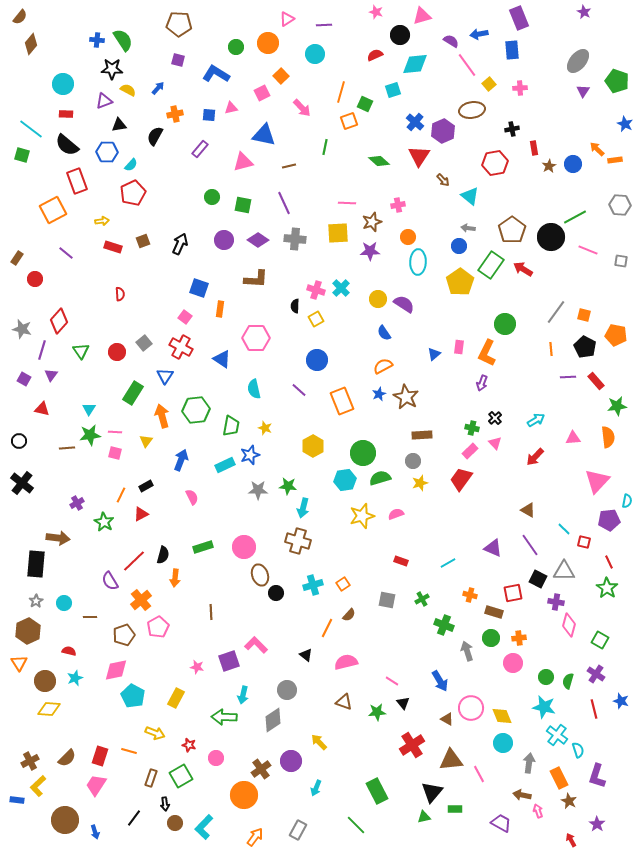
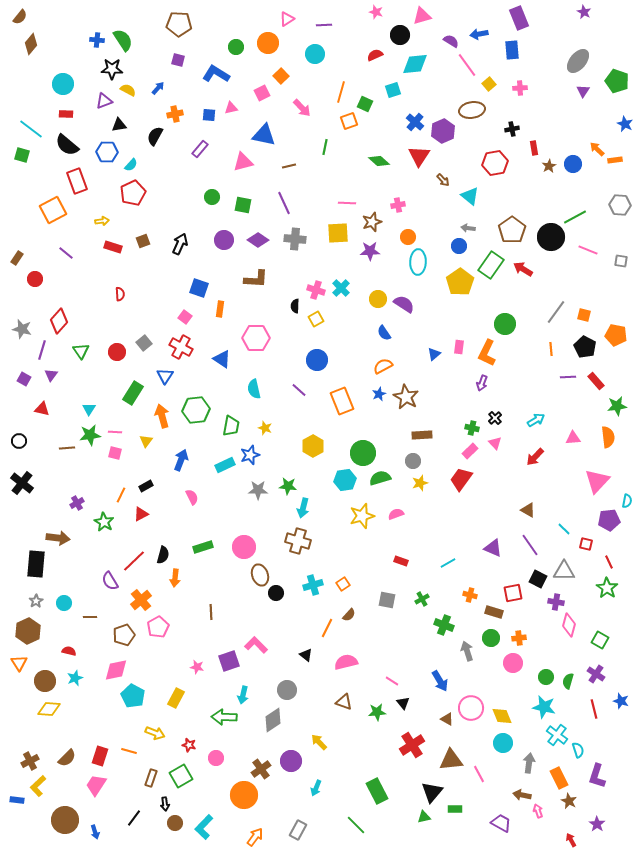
red square at (584, 542): moved 2 px right, 2 px down
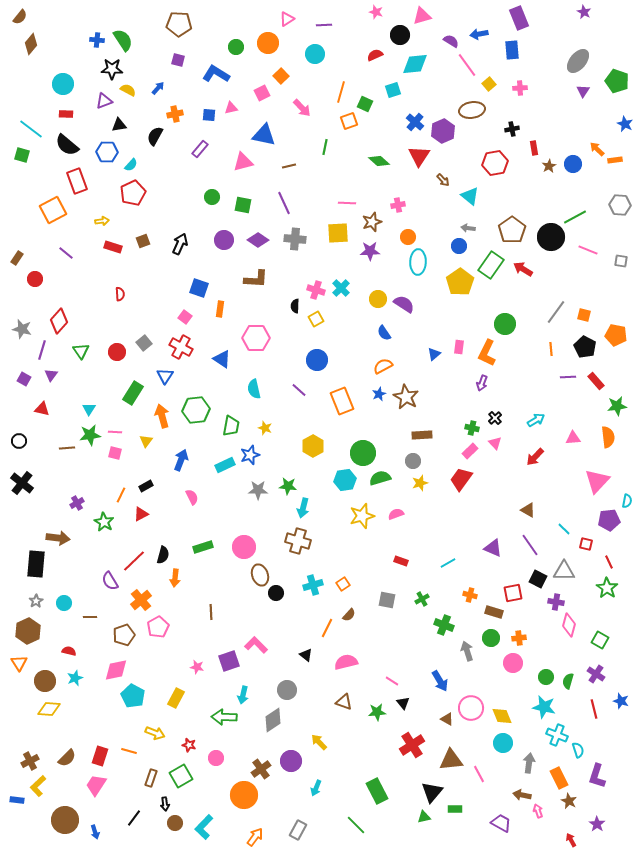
cyan cross at (557, 735): rotated 15 degrees counterclockwise
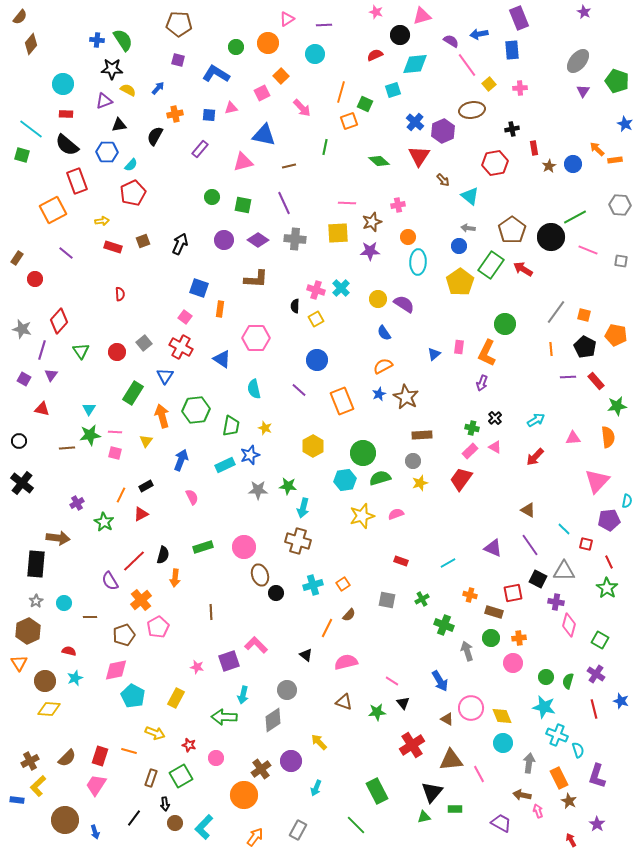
pink triangle at (495, 443): moved 4 px down; rotated 16 degrees counterclockwise
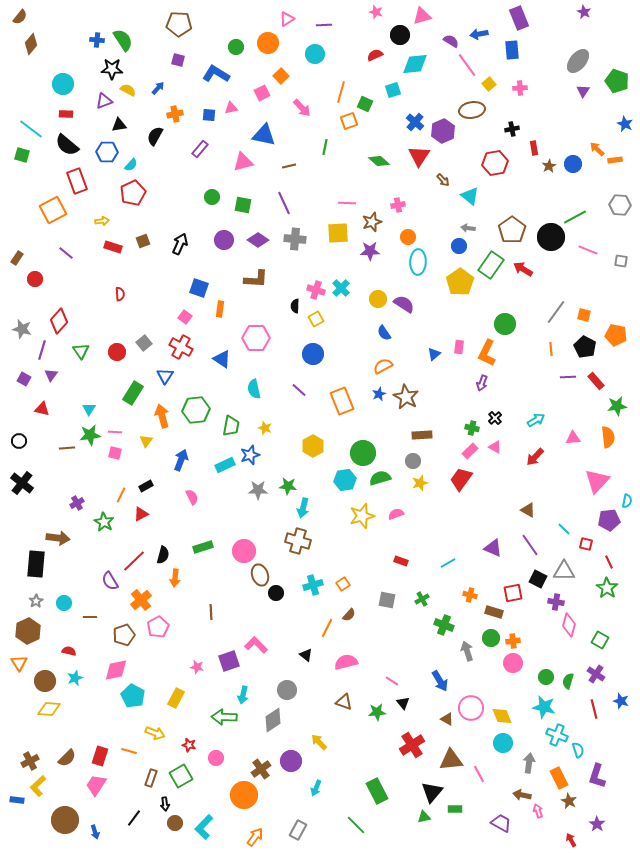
blue circle at (317, 360): moved 4 px left, 6 px up
pink circle at (244, 547): moved 4 px down
orange cross at (519, 638): moved 6 px left, 3 px down
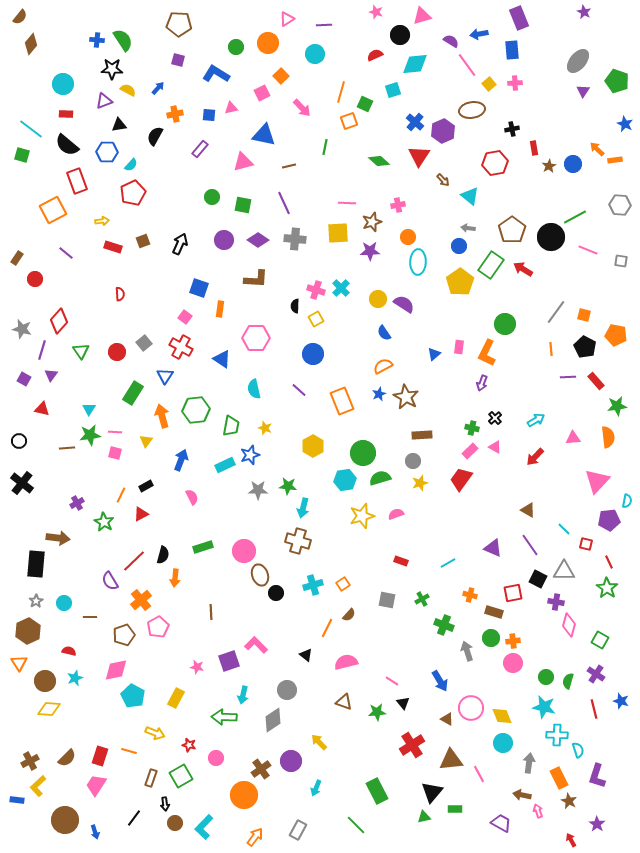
pink cross at (520, 88): moved 5 px left, 5 px up
cyan cross at (557, 735): rotated 20 degrees counterclockwise
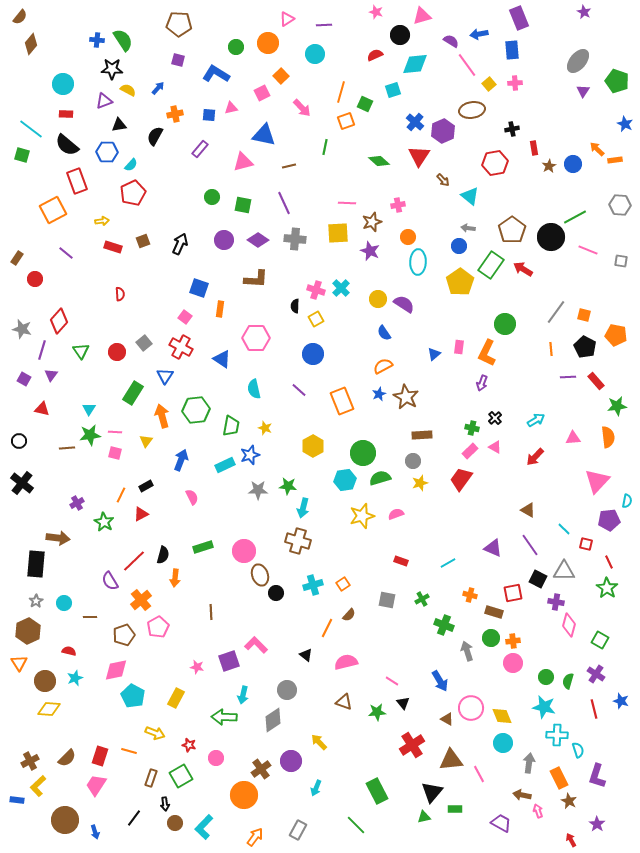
orange square at (349, 121): moved 3 px left
purple star at (370, 251): rotated 24 degrees clockwise
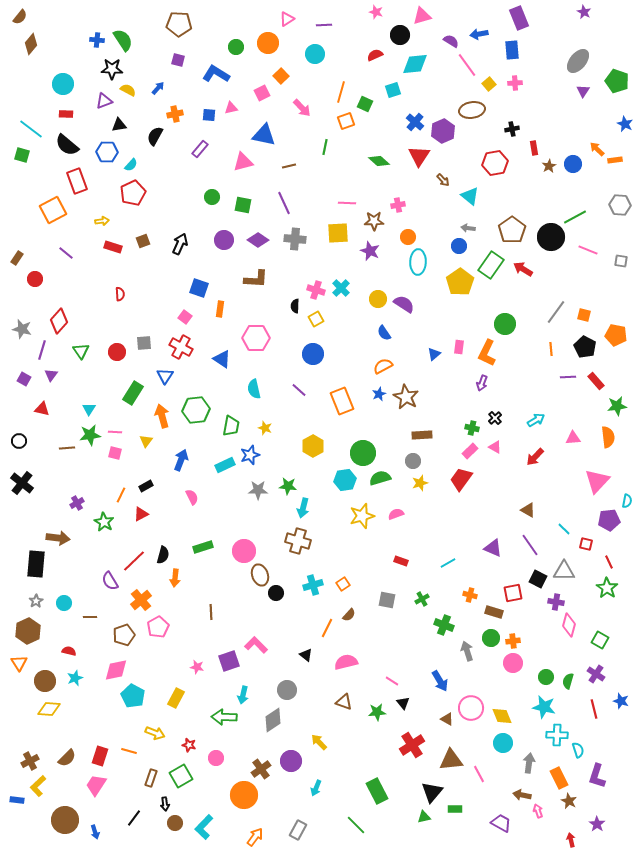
brown star at (372, 222): moved 2 px right, 1 px up; rotated 18 degrees clockwise
gray square at (144, 343): rotated 35 degrees clockwise
red arrow at (571, 840): rotated 16 degrees clockwise
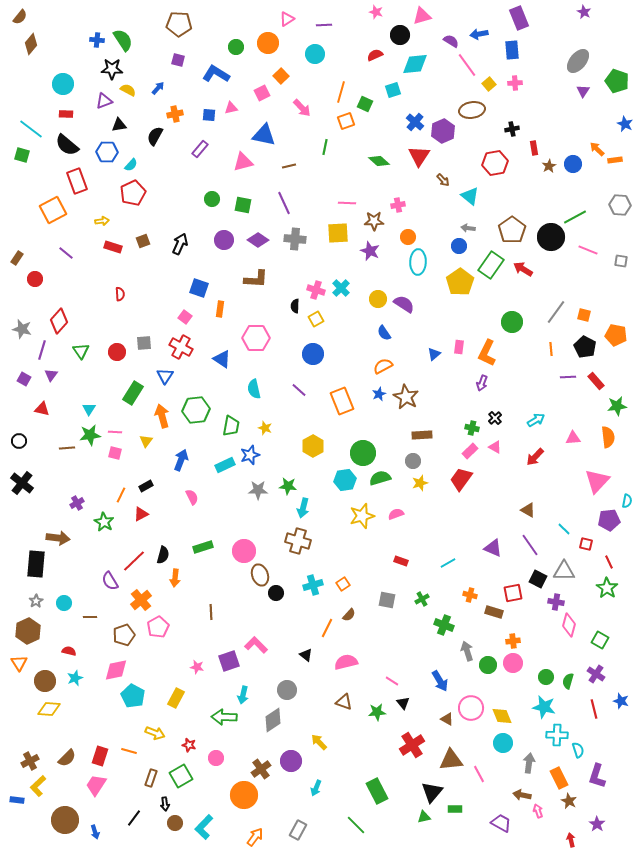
green circle at (212, 197): moved 2 px down
green circle at (505, 324): moved 7 px right, 2 px up
green circle at (491, 638): moved 3 px left, 27 px down
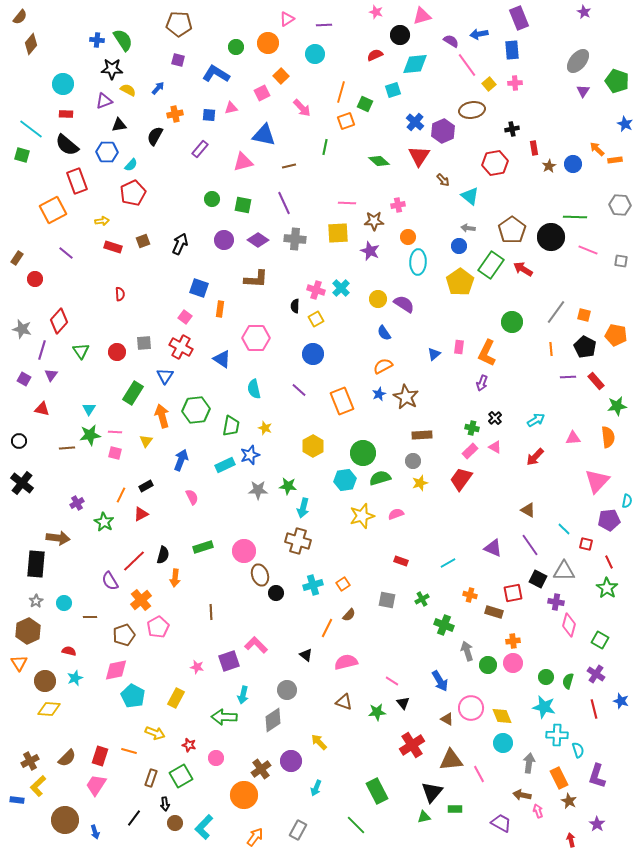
green line at (575, 217): rotated 30 degrees clockwise
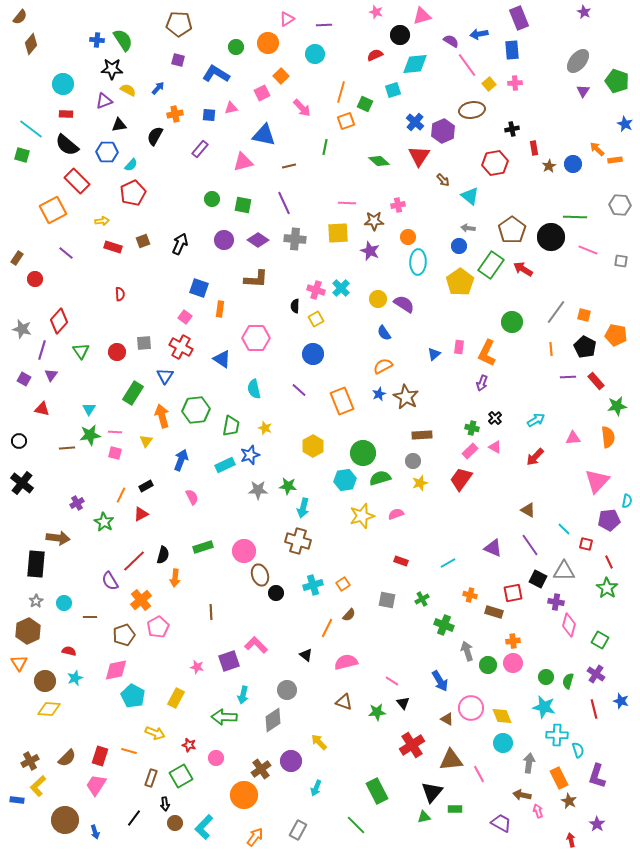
red rectangle at (77, 181): rotated 25 degrees counterclockwise
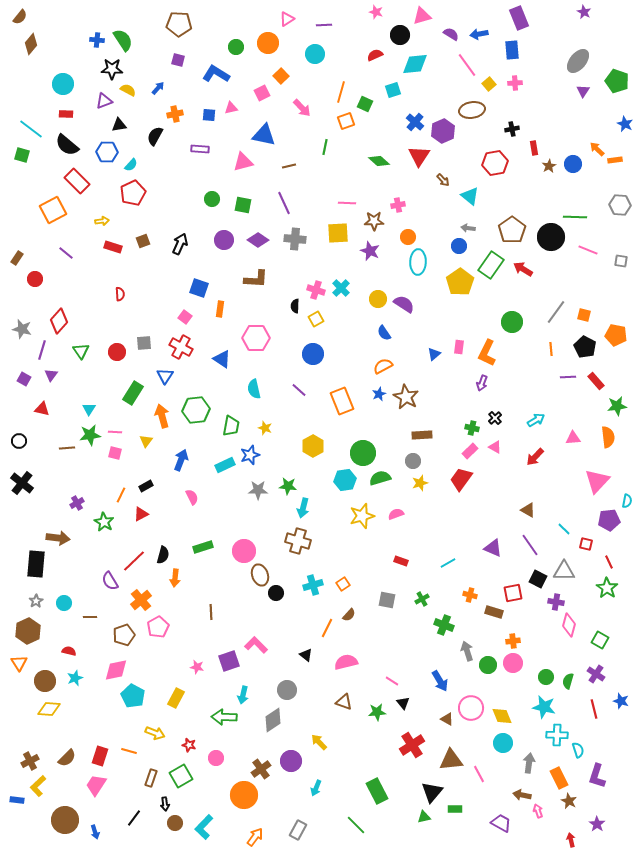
purple semicircle at (451, 41): moved 7 px up
purple rectangle at (200, 149): rotated 54 degrees clockwise
